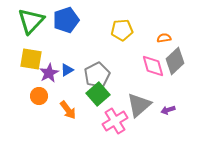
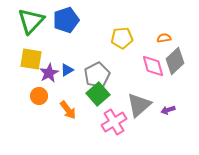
yellow pentagon: moved 8 px down
pink cross: moved 1 px left, 1 px down
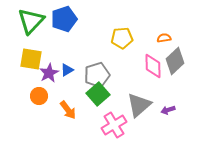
blue pentagon: moved 2 px left, 1 px up
pink diamond: rotated 15 degrees clockwise
gray pentagon: rotated 10 degrees clockwise
pink cross: moved 3 px down
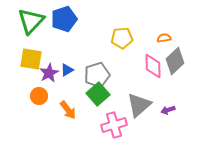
pink cross: rotated 15 degrees clockwise
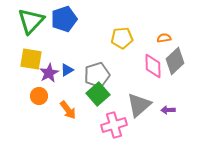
purple arrow: rotated 16 degrees clockwise
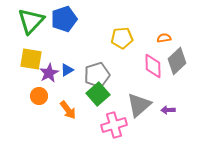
gray diamond: moved 2 px right
